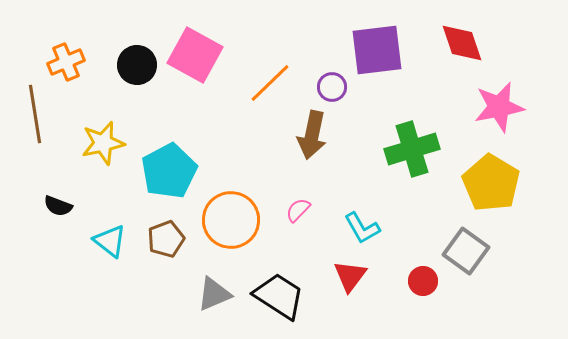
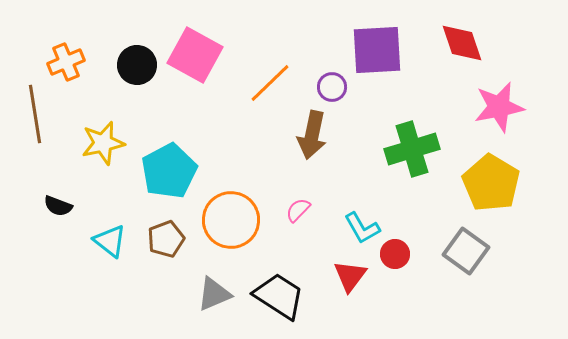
purple square: rotated 4 degrees clockwise
red circle: moved 28 px left, 27 px up
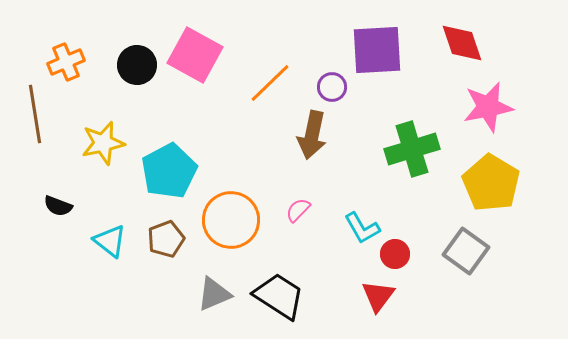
pink star: moved 11 px left
red triangle: moved 28 px right, 20 px down
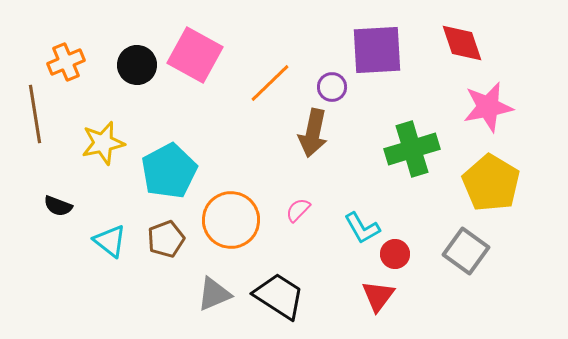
brown arrow: moved 1 px right, 2 px up
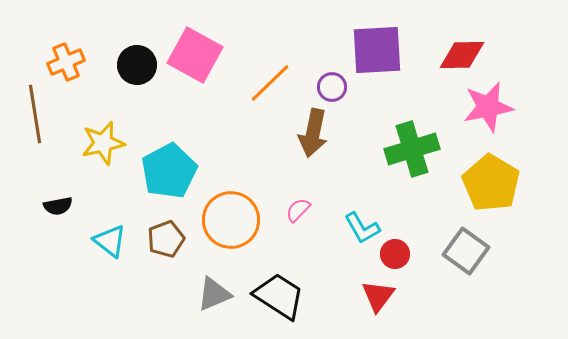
red diamond: moved 12 px down; rotated 72 degrees counterclockwise
black semicircle: rotated 32 degrees counterclockwise
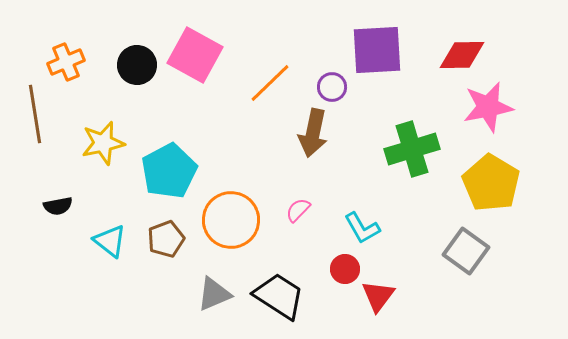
red circle: moved 50 px left, 15 px down
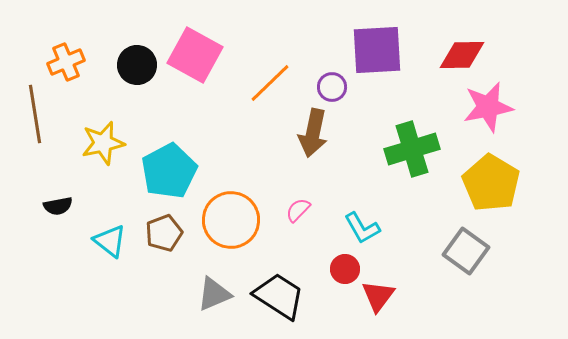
brown pentagon: moved 2 px left, 6 px up
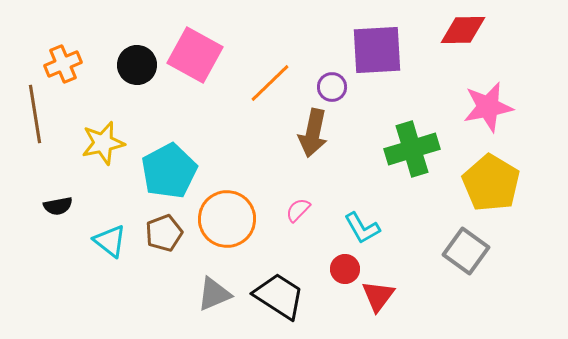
red diamond: moved 1 px right, 25 px up
orange cross: moved 3 px left, 2 px down
orange circle: moved 4 px left, 1 px up
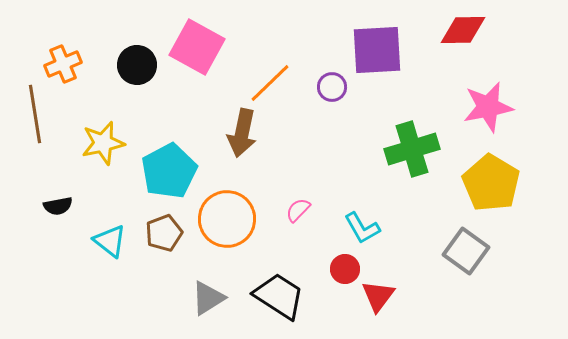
pink square: moved 2 px right, 8 px up
brown arrow: moved 71 px left
gray triangle: moved 6 px left, 4 px down; rotated 9 degrees counterclockwise
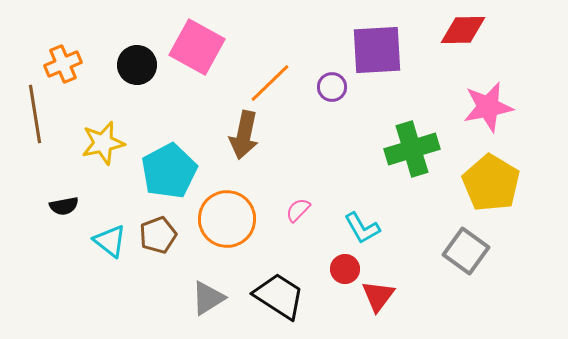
brown arrow: moved 2 px right, 2 px down
black semicircle: moved 6 px right
brown pentagon: moved 6 px left, 2 px down
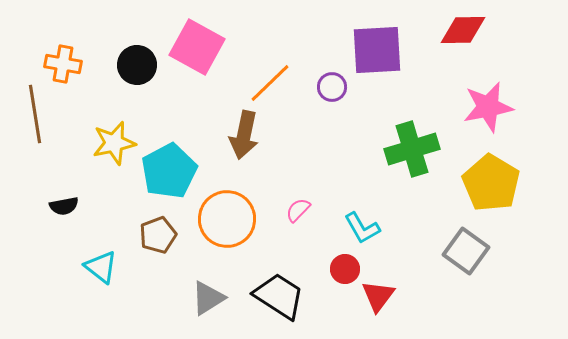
orange cross: rotated 33 degrees clockwise
yellow star: moved 11 px right
cyan triangle: moved 9 px left, 26 px down
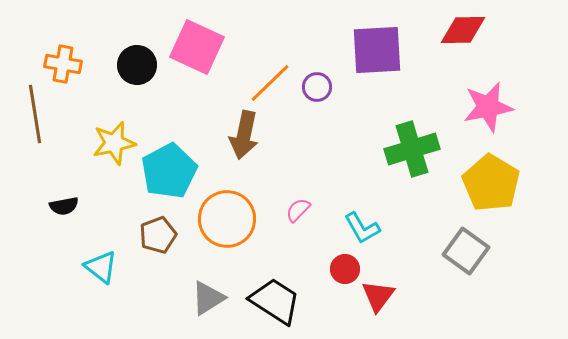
pink square: rotated 4 degrees counterclockwise
purple circle: moved 15 px left
black trapezoid: moved 4 px left, 5 px down
